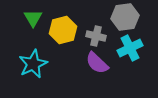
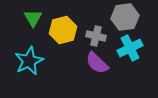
cyan star: moved 4 px left, 3 px up
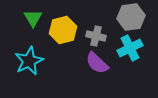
gray hexagon: moved 6 px right
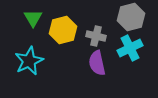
gray hexagon: rotated 8 degrees counterclockwise
purple semicircle: rotated 35 degrees clockwise
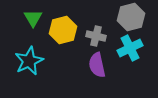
purple semicircle: moved 2 px down
